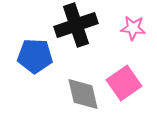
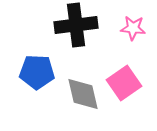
black cross: rotated 12 degrees clockwise
blue pentagon: moved 2 px right, 16 px down
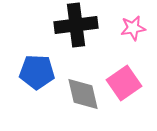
pink star: rotated 15 degrees counterclockwise
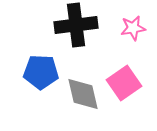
blue pentagon: moved 4 px right
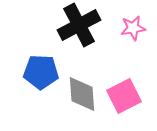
black cross: moved 3 px right; rotated 21 degrees counterclockwise
pink square: moved 13 px down; rotated 8 degrees clockwise
gray diamond: moved 1 px left; rotated 9 degrees clockwise
